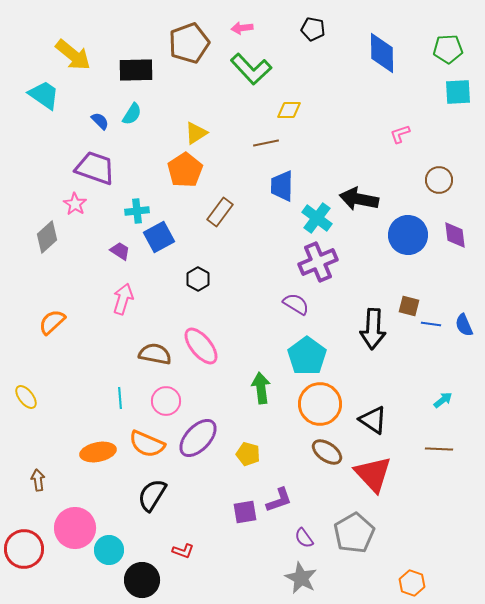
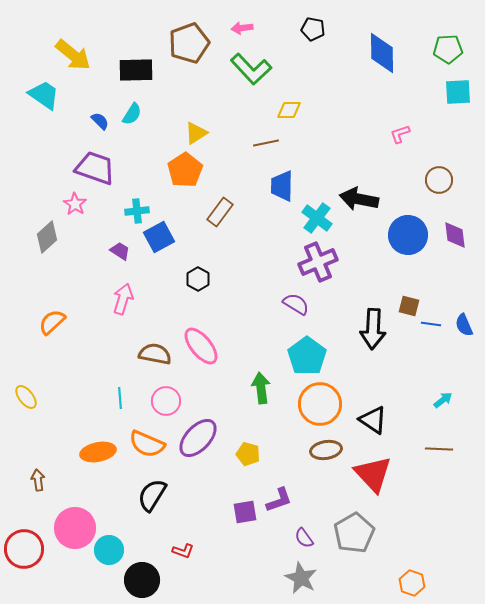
brown ellipse at (327, 452): moved 1 px left, 2 px up; rotated 44 degrees counterclockwise
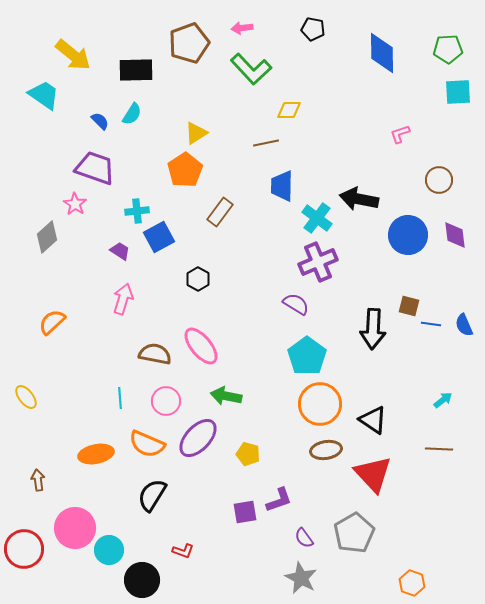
green arrow at (261, 388): moved 35 px left, 8 px down; rotated 72 degrees counterclockwise
orange ellipse at (98, 452): moved 2 px left, 2 px down
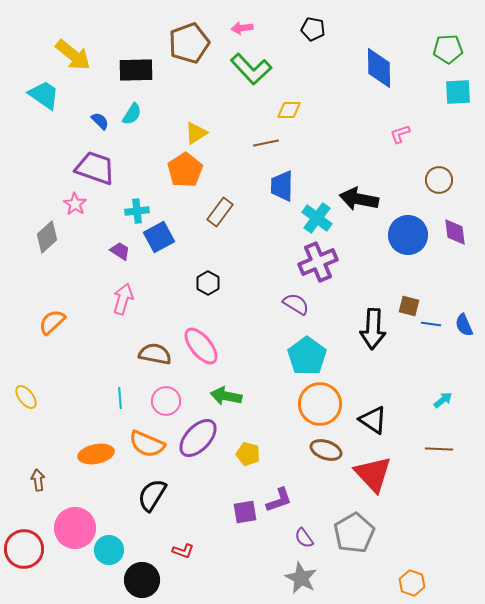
blue diamond at (382, 53): moved 3 px left, 15 px down
purple diamond at (455, 235): moved 3 px up
black hexagon at (198, 279): moved 10 px right, 4 px down
brown ellipse at (326, 450): rotated 28 degrees clockwise
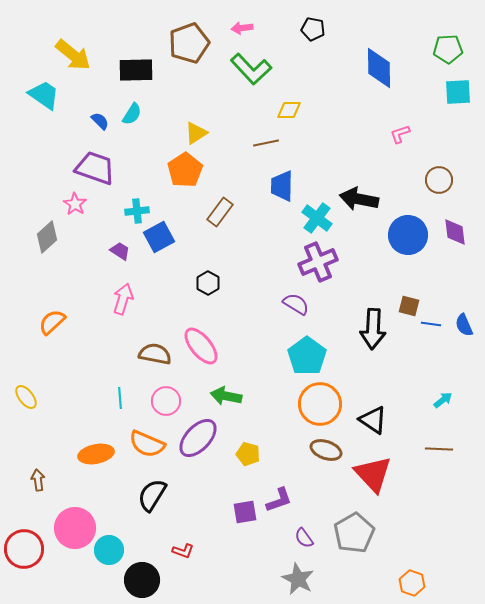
gray star at (301, 578): moved 3 px left, 1 px down
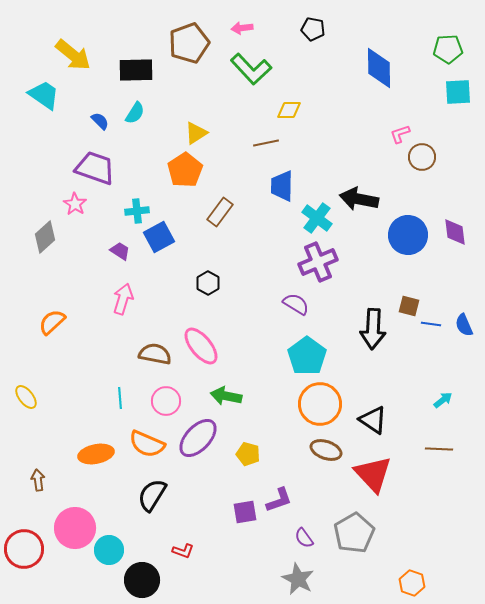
cyan semicircle at (132, 114): moved 3 px right, 1 px up
brown circle at (439, 180): moved 17 px left, 23 px up
gray diamond at (47, 237): moved 2 px left
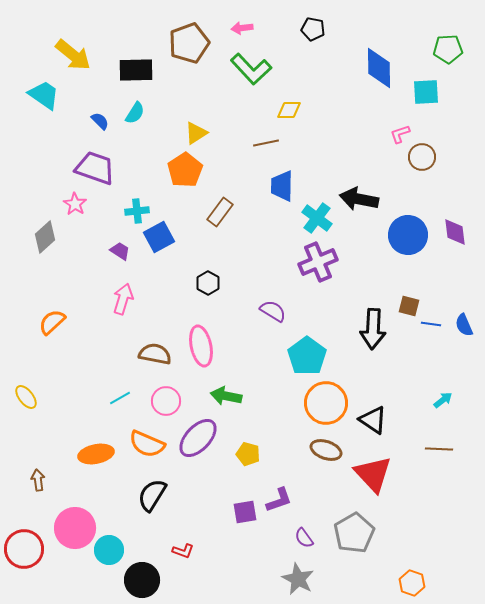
cyan square at (458, 92): moved 32 px left
purple semicircle at (296, 304): moved 23 px left, 7 px down
pink ellipse at (201, 346): rotated 27 degrees clockwise
cyan line at (120, 398): rotated 65 degrees clockwise
orange circle at (320, 404): moved 6 px right, 1 px up
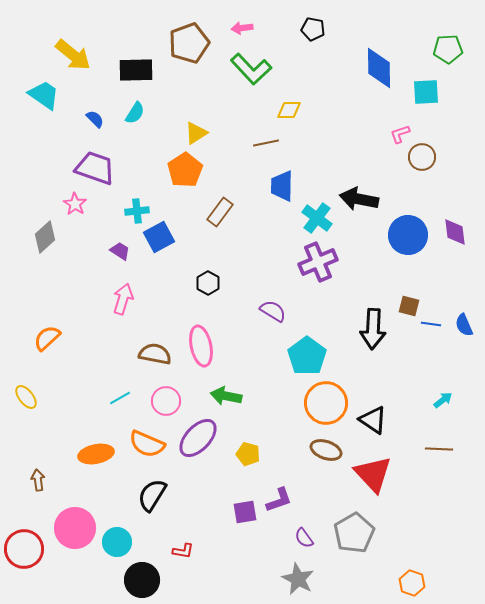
blue semicircle at (100, 121): moved 5 px left, 2 px up
orange semicircle at (52, 322): moved 5 px left, 16 px down
cyan circle at (109, 550): moved 8 px right, 8 px up
red L-shape at (183, 551): rotated 10 degrees counterclockwise
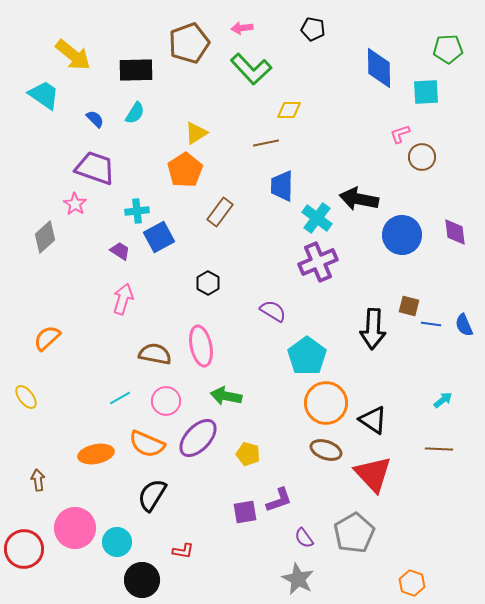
blue circle at (408, 235): moved 6 px left
